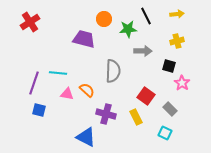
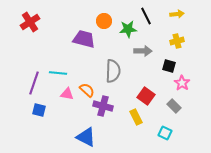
orange circle: moved 2 px down
gray rectangle: moved 4 px right, 3 px up
purple cross: moved 3 px left, 8 px up
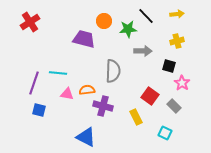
black line: rotated 18 degrees counterclockwise
orange semicircle: rotated 49 degrees counterclockwise
red square: moved 4 px right
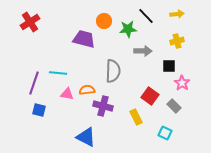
black square: rotated 16 degrees counterclockwise
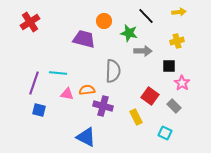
yellow arrow: moved 2 px right, 2 px up
green star: moved 1 px right, 4 px down; rotated 18 degrees clockwise
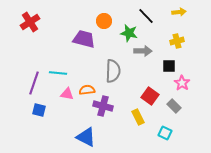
yellow rectangle: moved 2 px right
